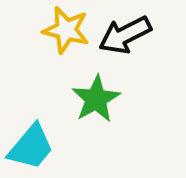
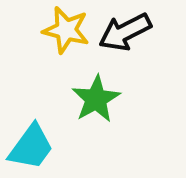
black arrow: moved 3 px up
cyan trapezoid: rotated 4 degrees counterclockwise
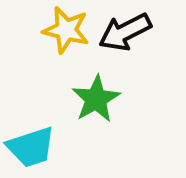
cyan trapezoid: rotated 36 degrees clockwise
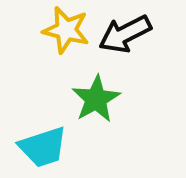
black arrow: moved 2 px down
cyan trapezoid: moved 12 px right
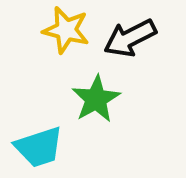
black arrow: moved 5 px right, 4 px down
cyan trapezoid: moved 4 px left
